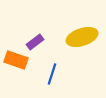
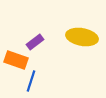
yellow ellipse: rotated 28 degrees clockwise
blue line: moved 21 px left, 7 px down
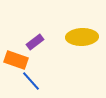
yellow ellipse: rotated 12 degrees counterclockwise
blue line: rotated 60 degrees counterclockwise
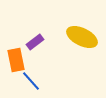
yellow ellipse: rotated 28 degrees clockwise
orange rectangle: rotated 60 degrees clockwise
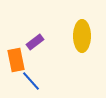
yellow ellipse: moved 1 px up; rotated 64 degrees clockwise
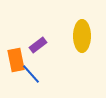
purple rectangle: moved 3 px right, 3 px down
blue line: moved 7 px up
